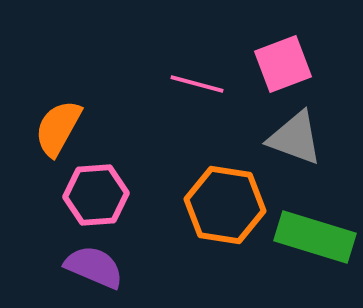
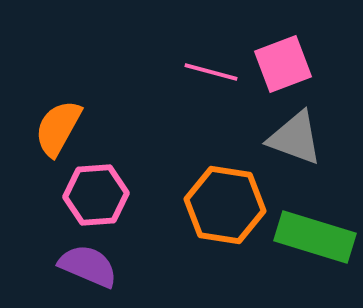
pink line: moved 14 px right, 12 px up
purple semicircle: moved 6 px left, 1 px up
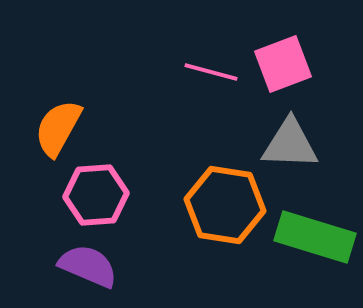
gray triangle: moved 5 px left, 6 px down; rotated 18 degrees counterclockwise
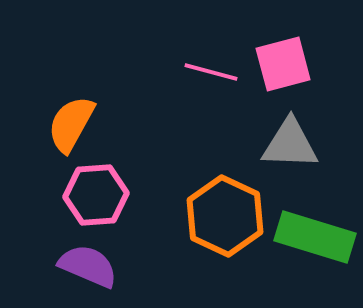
pink square: rotated 6 degrees clockwise
orange semicircle: moved 13 px right, 4 px up
orange hexagon: moved 11 px down; rotated 16 degrees clockwise
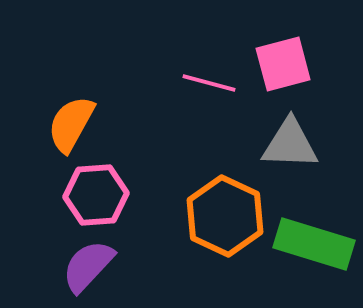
pink line: moved 2 px left, 11 px down
green rectangle: moved 1 px left, 7 px down
purple semicircle: rotated 70 degrees counterclockwise
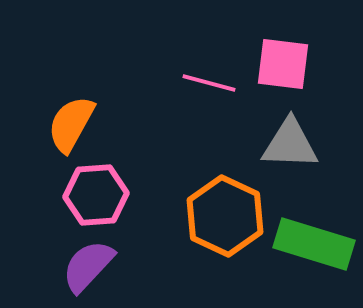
pink square: rotated 22 degrees clockwise
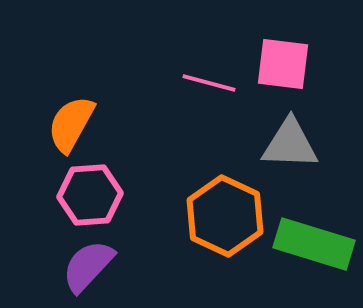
pink hexagon: moved 6 px left
